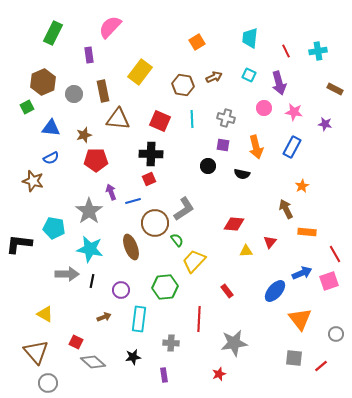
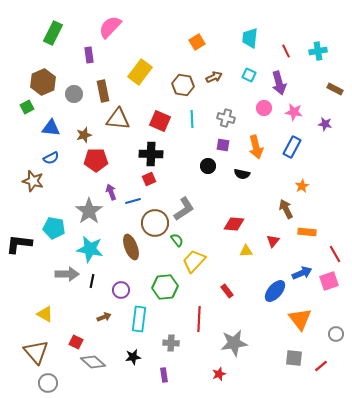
red triangle at (270, 242): moved 3 px right, 1 px up
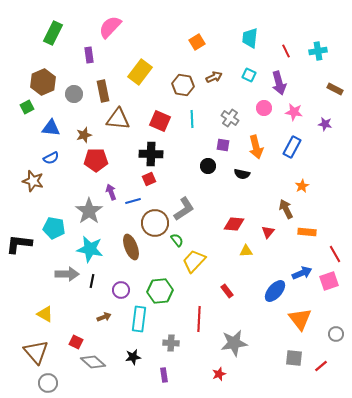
gray cross at (226, 118): moved 4 px right; rotated 18 degrees clockwise
red triangle at (273, 241): moved 5 px left, 9 px up
green hexagon at (165, 287): moved 5 px left, 4 px down
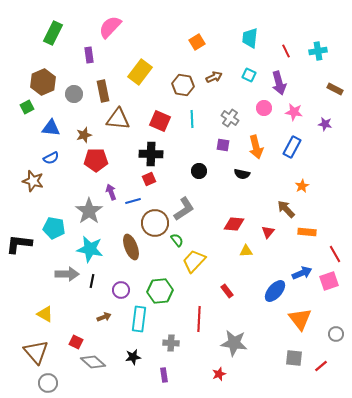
black circle at (208, 166): moved 9 px left, 5 px down
brown arrow at (286, 209): rotated 18 degrees counterclockwise
gray star at (234, 343): rotated 16 degrees clockwise
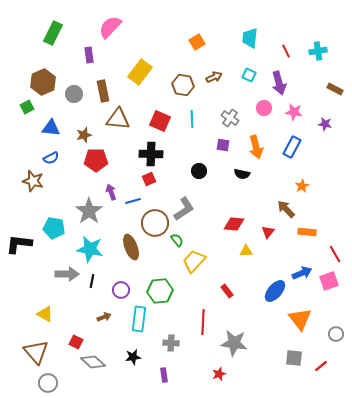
red line at (199, 319): moved 4 px right, 3 px down
